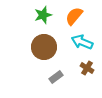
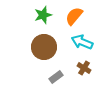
brown cross: moved 3 px left
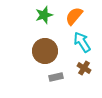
green star: moved 1 px right
cyan arrow: rotated 35 degrees clockwise
brown circle: moved 1 px right, 4 px down
gray rectangle: rotated 24 degrees clockwise
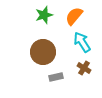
brown circle: moved 2 px left, 1 px down
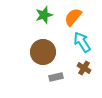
orange semicircle: moved 1 px left, 1 px down
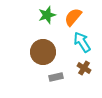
green star: moved 3 px right
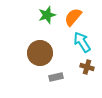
brown circle: moved 3 px left, 1 px down
brown cross: moved 3 px right, 1 px up; rotated 16 degrees counterclockwise
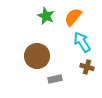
green star: moved 1 px left, 1 px down; rotated 30 degrees counterclockwise
brown circle: moved 3 px left, 3 px down
gray rectangle: moved 1 px left, 2 px down
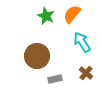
orange semicircle: moved 1 px left, 3 px up
brown cross: moved 1 px left, 6 px down; rotated 24 degrees clockwise
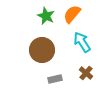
brown circle: moved 5 px right, 6 px up
